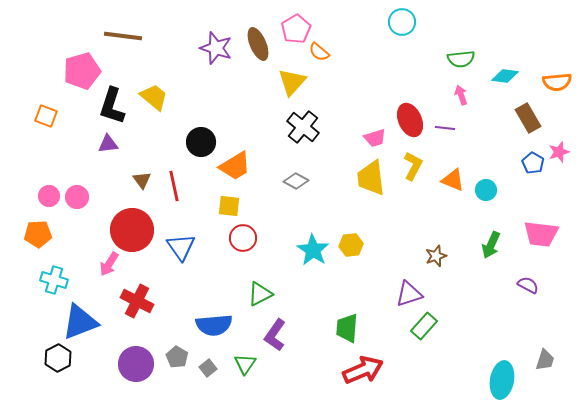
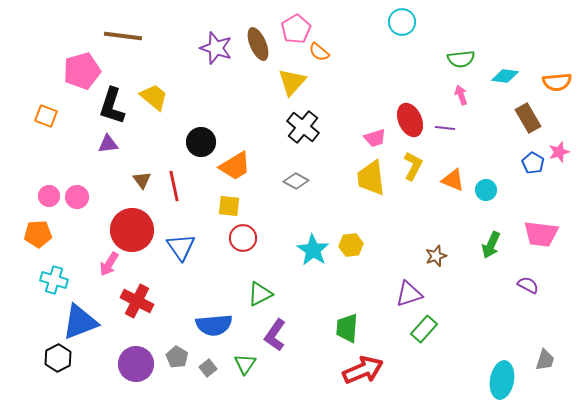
green rectangle at (424, 326): moved 3 px down
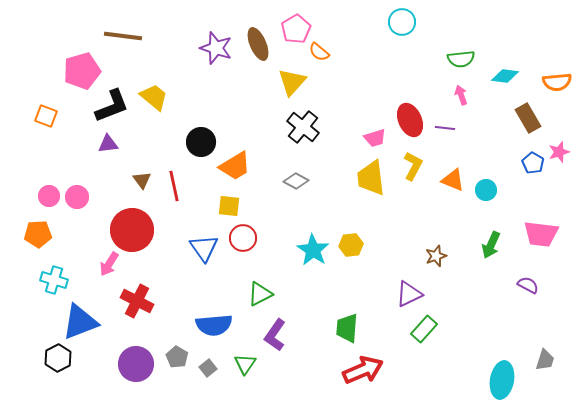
black L-shape at (112, 106): rotated 129 degrees counterclockwise
blue triangle at (181, 247): moved 23 px right, 1 px down
purple triangle at (409, 294): rotated 8 degrees counterclockwise
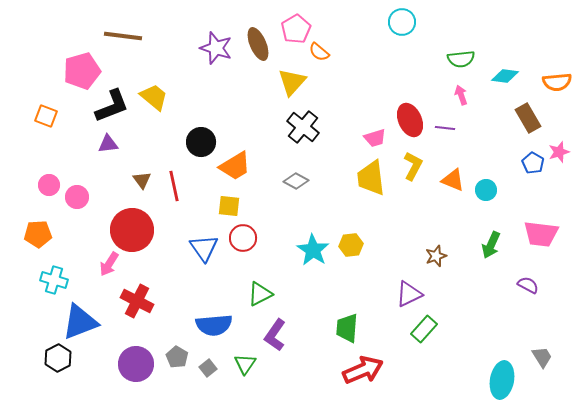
pink circle at (49, 196): moved 11 px up
gray trapezoid at (545, 360): moved 3 px left, 3 px up; rotated 50 degrees counterclockwise
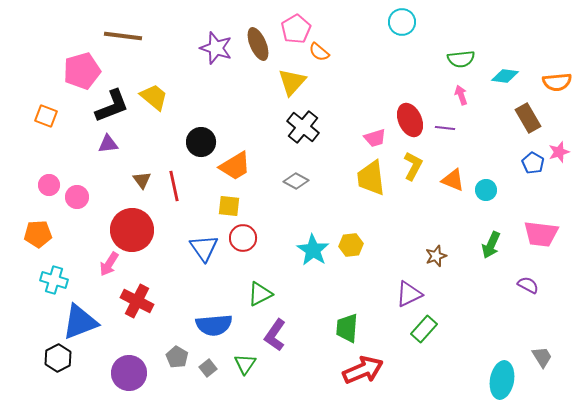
purple circle at (136, 364): moved 7 px left, 9 px down
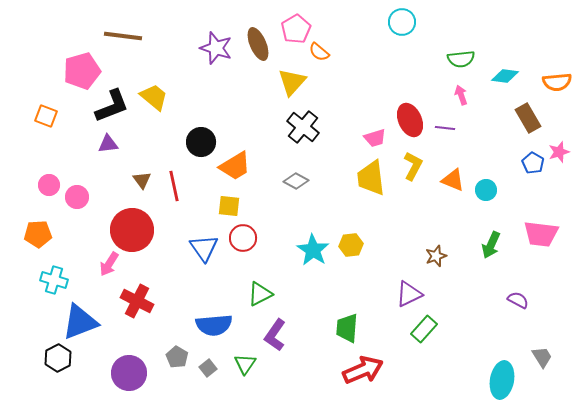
purple semicircle at (528, 285): moved 10 px left, 15 px down
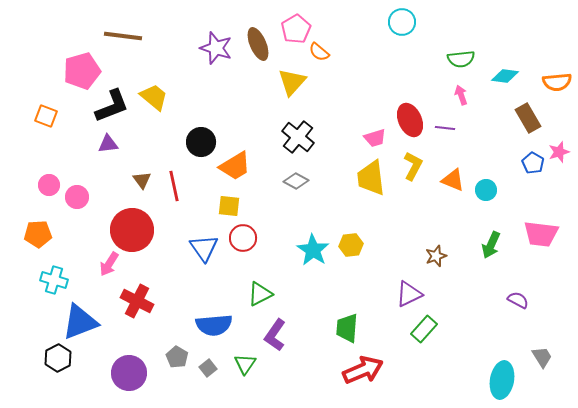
black cross at (303, 127): moved 5 px left, 10 px down
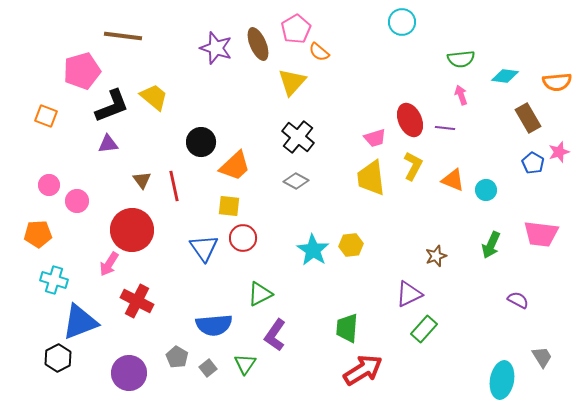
orange trapezoid at (235, 166): rotated 12 degrees counterclockwise
pink circle at (77, 197): moved 4 px down
red arrow at (363, 370): rotated 9 degrees counterclockwise
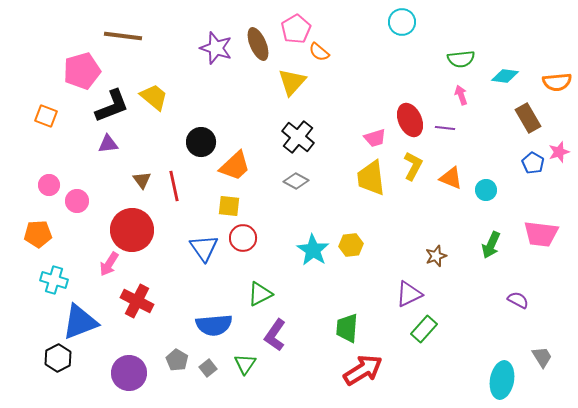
orange triangle at (453, 180): moved 2 px left, 2 px up
gray pentagon at (177, 357): moved 3 px down
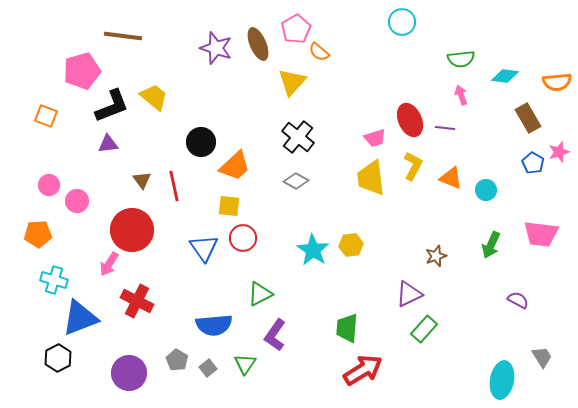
blue triangle at (80, 322): moved 4 px up
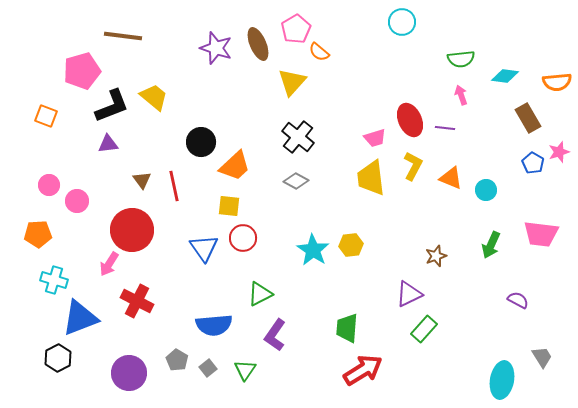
green triangle at (245, 364): moved 6 px down
